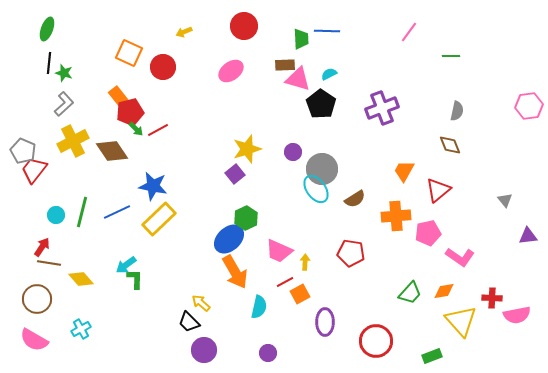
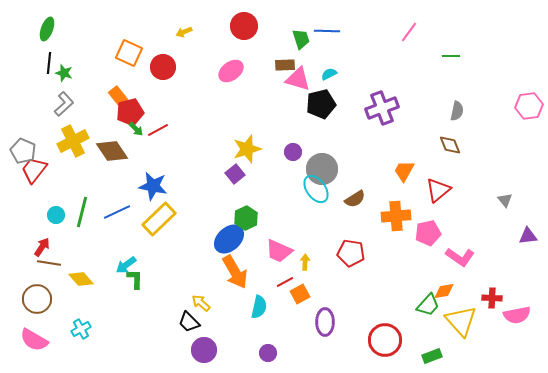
green trapezoid at (301, 39): rotated 15 degrees counterclockwise
black pentagon at (321, 104): rotated 24 degrees clockwise
green trapezoid at (410, 293): moved 18 px right, 12 px down
red circle at (376, 341): moved 9 px right, 1 px up
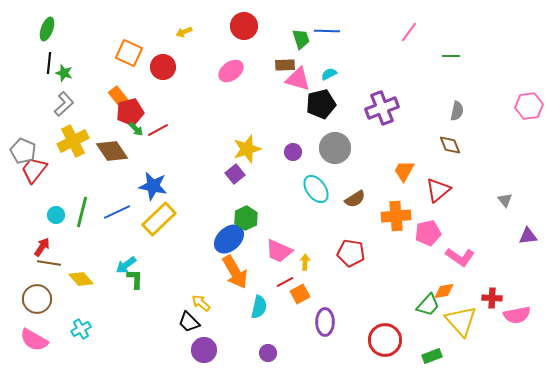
gray circle at (322, 169): moved 13 px right, 21 px up
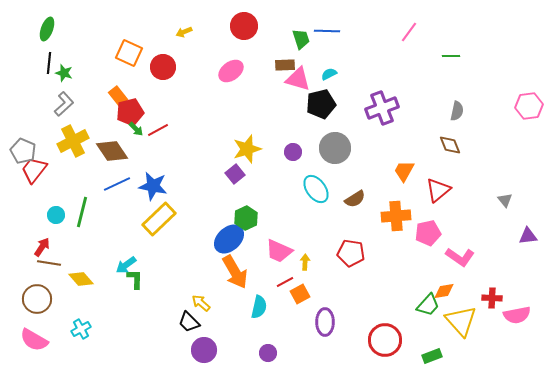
blue line at (117, 212): moved 28 px up
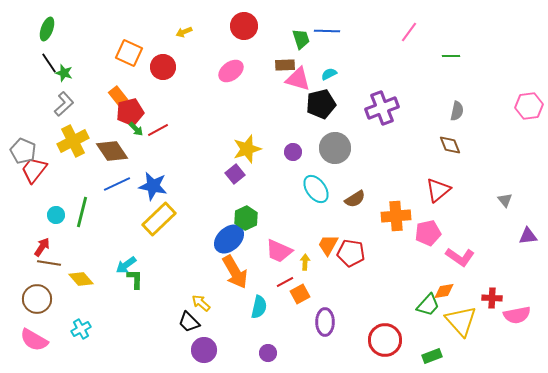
black line at (49, 63): rotated 40 degrees counterclockwise
orange trapezoid at (404, 171): moved 76 px left, 74 px down
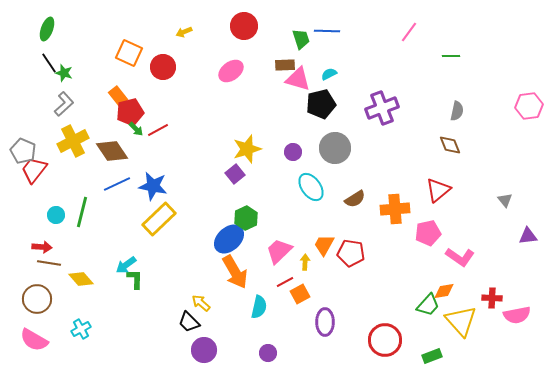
cyan ellipse at (316, 189): moved 5 px left, 2 px up
orange cross at (396, 216): moved 1 px left, 7 px up
orange trapezoid at (328, 245): moved 4 px left
red arrow at (42, 247): rotated 60 degrees clockwise
pink trapezoid at (279, 251): rotated 112 degrees clockwise
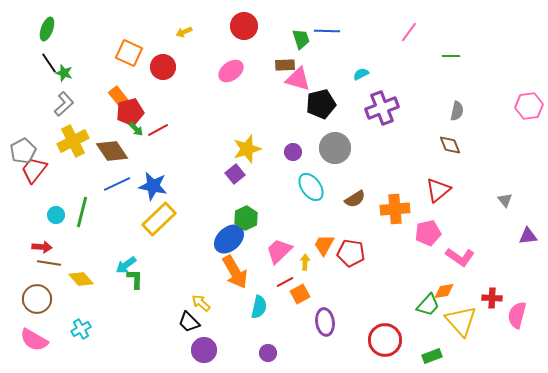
cyan semicircle at (329, 74): moved 32 px right
gray pentagon at (23, 151): rotated 20 degrees clockwise
pink semicircle at (517, 315): rotated 116 degrees clockwise
purple ellipse at (325, 322): rotated 8 degrees counterclockwise
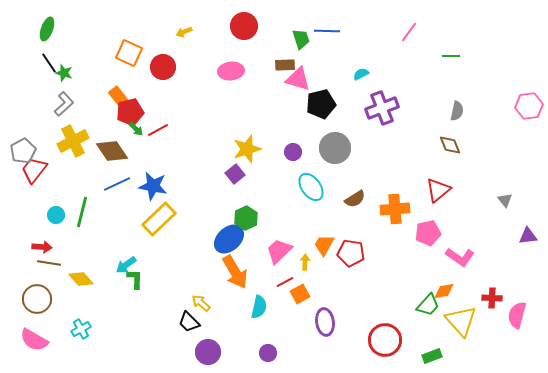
pink ellipse at (231, 71): rotated 30 degrees clockwise
purple circle at (204, 350): moved 4 px right, 2 px down
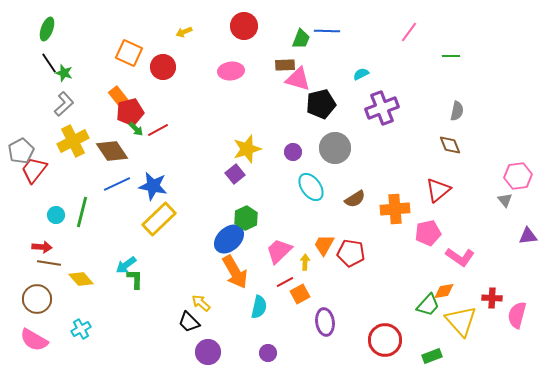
green trapezoid at (301, 39): rotated 40 degrees clockwise
pink hexagon at (529, 106): moved 11 px left, 70 px down
gray pentagon at (23, 151): moved 2 px left
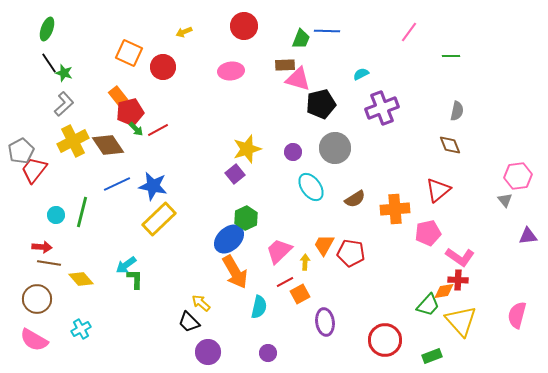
brown diamond at (112, 151): moved 4 px left, 6 px up
red cross at (492, 298): moved 34 px left, 18 px up
